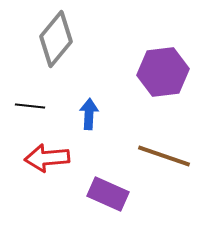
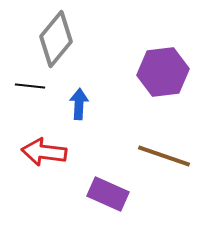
black line: moved 20 px up
blue arrow: moved 10 px left, 10 px up
red arrow: moved 3 px left, 6 px up; rotated 12 degrees clockwise
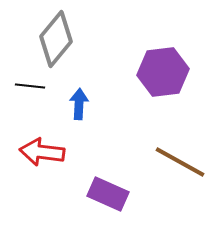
red arrow: moved 2 px left
brown line: moved 16 px right, 6 px down; rotated 10 degrees clockwise
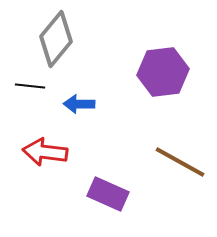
blue arrow: rotated 92 degrees counterclockwise
red arrow: moved 3 px right
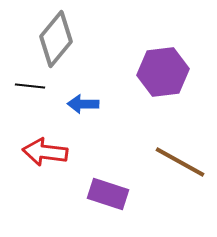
blue arrow: moved 4 px right
purple rectangle: rotated 6 degrees counterclockwise
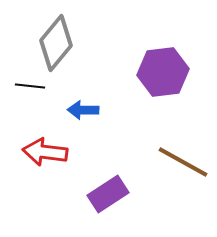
gray diamond: moved 4 px down
blue arrow: moved 6 px down
brown line: moved 3 px right
purple rectangle: rotated 51 degrees counterclockwise
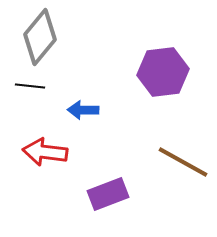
gray diamond: moved 16 px left, 6 px up
purple rectangle: rotated 12 degrees clockwise
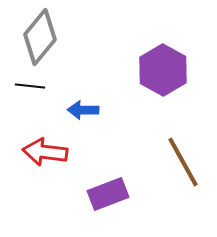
purple hexagon: moved 2 px up; rotated 24 degrees counterclockwise
brown line: rotated 32 degrees clockwise
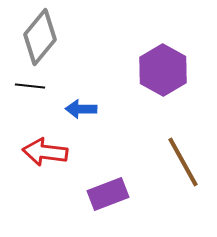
blue arrow: moved 2 px left, 1 px up
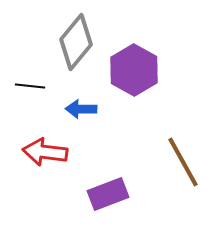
gray diamond: moved 36 px right, 5 px down
purple hexagon: moved 29 px left
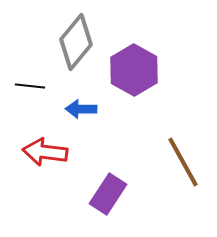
purple rectangle: rotated 36 degrees counterclockwise
